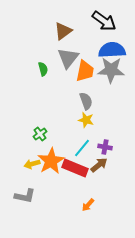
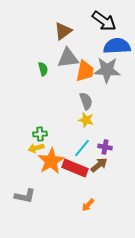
blue semicircle: moved 5 px right, 4 px up
gray triangle: rotated 45 degrees clockwise
gray star: moved 4 px left
green cross: rotated 32 degrees clockwise
yellow arrow: moved 4 px right, 16 px up
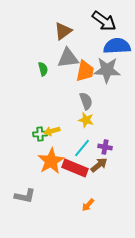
yellow arrow: moved 16 px right, 17 px up
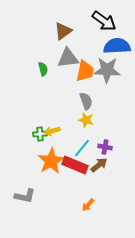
red rectangle: moved 3 px up
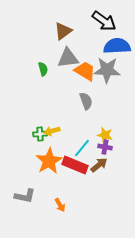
orange trapezoid: rotated 70 degrees counterclockwise
yellow star: moved 19 px right, 15 px down
orange star: moved 2 px left
orange arrow: moved 28 px left; rotated 72 degrees counterclockwise
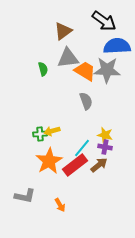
red rectangle: rotated 60 degrees counterclockwise
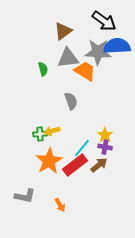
gray star: moved 9 px left, 18 px up
gray semicircle: moved 15 px left
yellow star: rotated 21 degrees clockwise
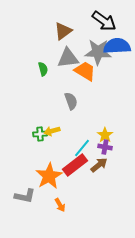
orange star: moved 15 px down
